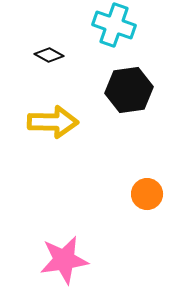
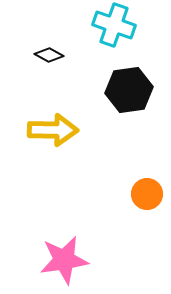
yellow arrow: moved 8 px down
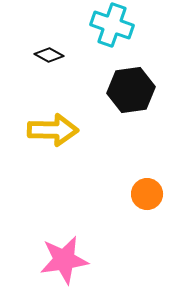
cyan cross: moved 2 px left
black hexagon: moved 2 px right
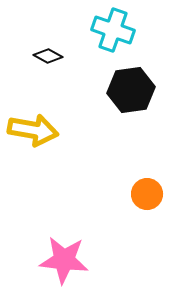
cyan cross: moved 1 px right, 5 px down
black diamond: moved 1 px left, 1 px down
yellow arrow: moved 20 px left; rotated 9 degrees clockwise
pink star: rotated 15 degrees clockwise
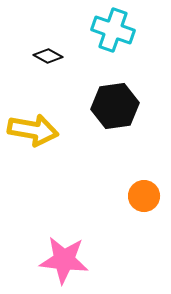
black hexagon: moved 16 px left, 16 px down
orange circle: moved 3 px left, 2 px down
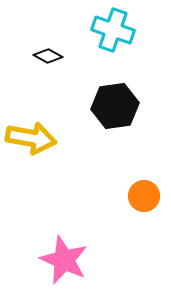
yellow arrow: moved 2 px left, 8 px down
pink star: rotated 18 degrees clockwise
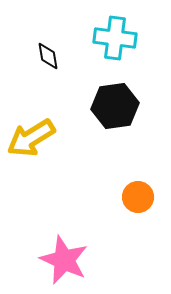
cyan cross: moved 2 px right, 8 px down; rotated 12 degrees counterclockwise
black diamond: rotated 52 degrees clockwise
yellow arrow: rotated 138 degrees clockwise
orange circle: moved 6 px left, 1 px down
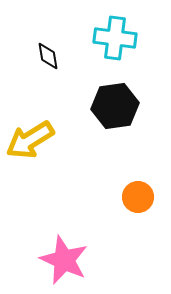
yellow arrow: moved 1 px left, 2 px down
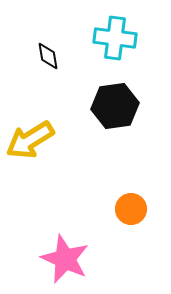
orange circle: moved 7 px left, 12 px down
pink star: moved 1 px right, 1 px up
